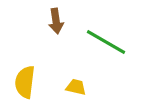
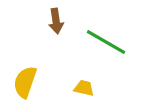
yellow semicircle: rotated 12 degrees clockwise
yellow trapezoid: moved 8 px right, 1 px down
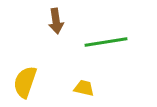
green line: rotated 39 degrees counterclockwise
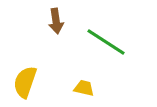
green line: rotated 42 degrees clockwise
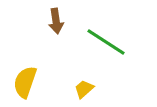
yellow trapezoid: moved 1 px down; rotated 55 degrees counterclockwise
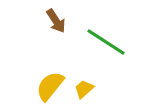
brown arrow: rotated 25 degrees counterclockwise
yellow semicircle: moved 25 px right, 4 px down; rotated 20 degrees clockwise
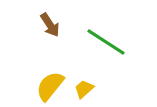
brown arrow: moved 6 px left, 4 px down
